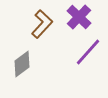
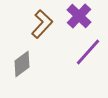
purple cross: moved 1 px up
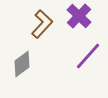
purple line: moved 4 px down
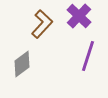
purple line: rotated 24 degrees counterclockwise
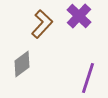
purple line: moved 22 px down
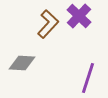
brown L-shape: moved 6 px right
gray diamond: moved 1 px up; rotated 40 degrees clockwise
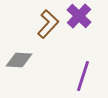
gray diamond: moved 3 px left, 3 px up
purple line: moved 5 px left, 2 px up
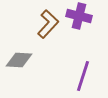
purple cross: rotated 30 degrees counterclockwise
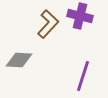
purple cross: moved 1 px right
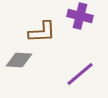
brown L-shape: moved 6 px left, 8 px down; rotated 44 degrees clockwise
purple line: moved 3 px left, 2 px up; rotated 32 degrees clockwise
